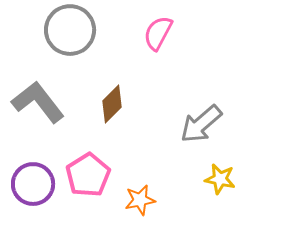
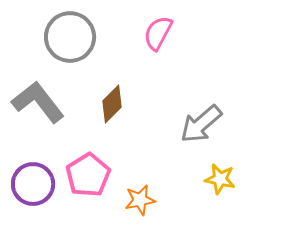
gray circle: moved 7 px down
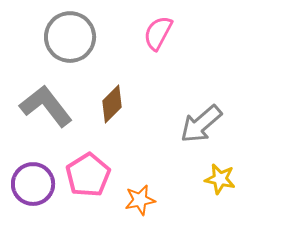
gray L-shape: moved 8 px right, 4 px down
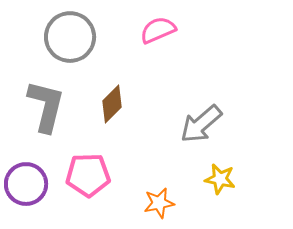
pink semicircle: moved 3 px up; rotated 39 degrees clockwise
gray L-shape: rotated 52 degrees clockwise
pink pentagon: rotated 30 degrees clockwise
purple circle: moved 7 px left
orange star: moved 19 px right, 3 px down
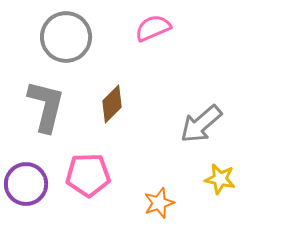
pink semicircle: moved 5 px left, 2 px up
gray circle: moved 4 px left
orange star: rotated 8 degrees counterclockwise
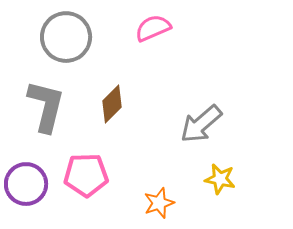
pink pentagon: moved 2 px left
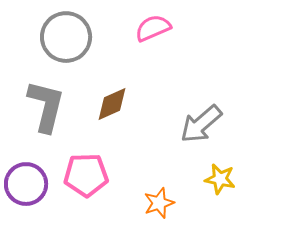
brown diamond: rotated 21 degrees clockwise
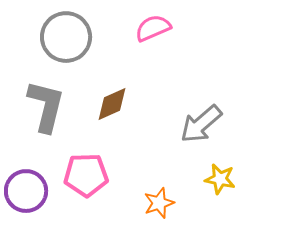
purple circle: moved 7 px down
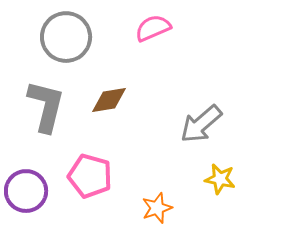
brown diamond: moved 3 px left, 4 px up; rotated 15 degrees clockwise
pink pentagon: moved 4 px right, 1 px down; rotated 18 degrees clockwise
orange star: moved 2 px left, 5 px down
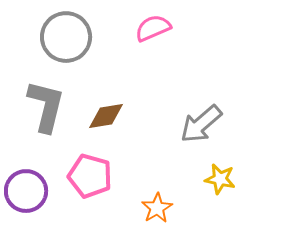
brown diamond: moved 3 px left, 16 px down
orange star: rotated 12 degrees counterclockwise
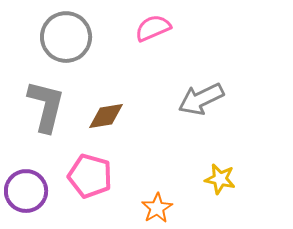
gray arrow: moved 25 px up; rotated 15 degrees clockwise
